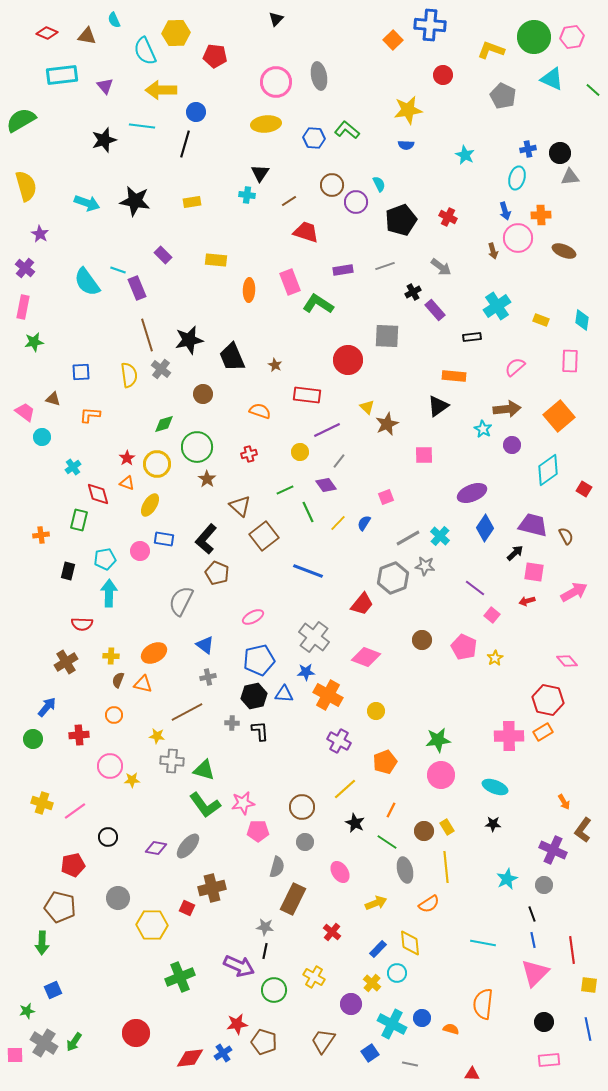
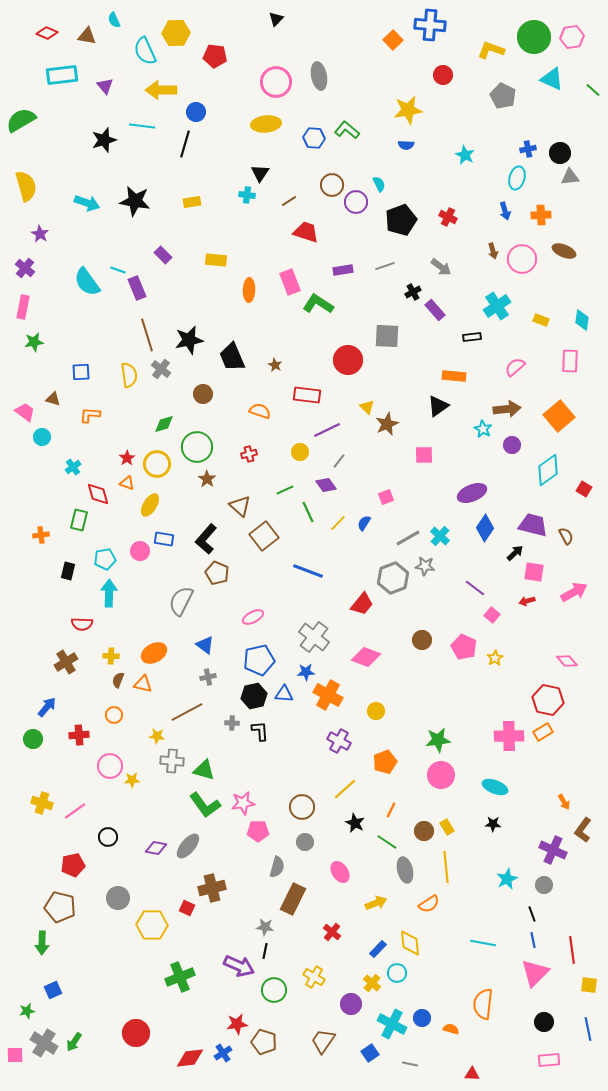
pink circle at (518, 238): moved 4 px right, 21 px down
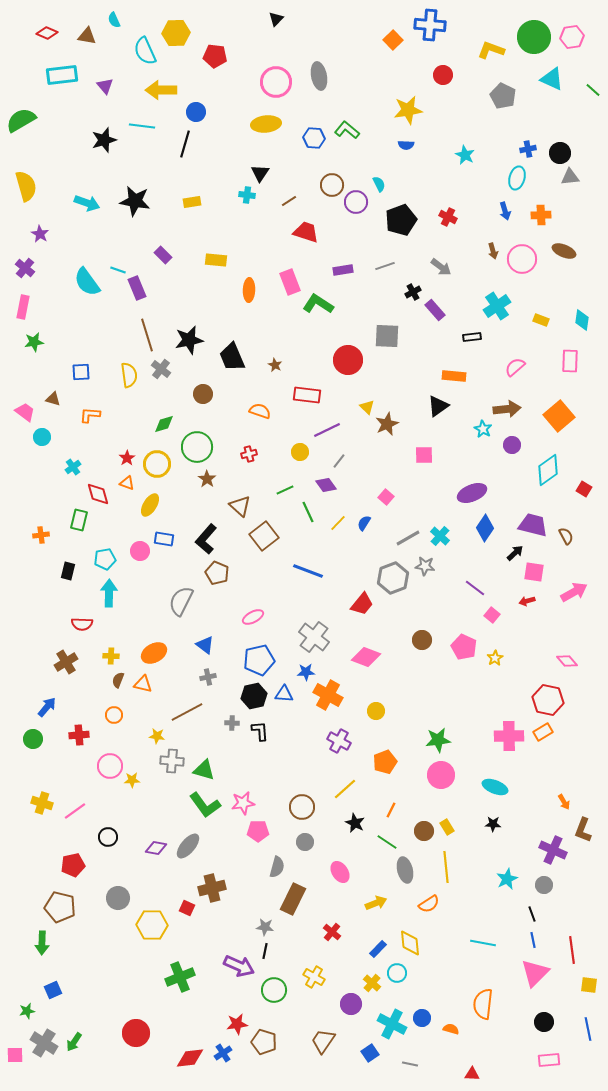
pink square at (386, 497): rotated 28 degrees counterclockwise
brown L-shape at (583, 830): rotated 15 degrees counterclockwise
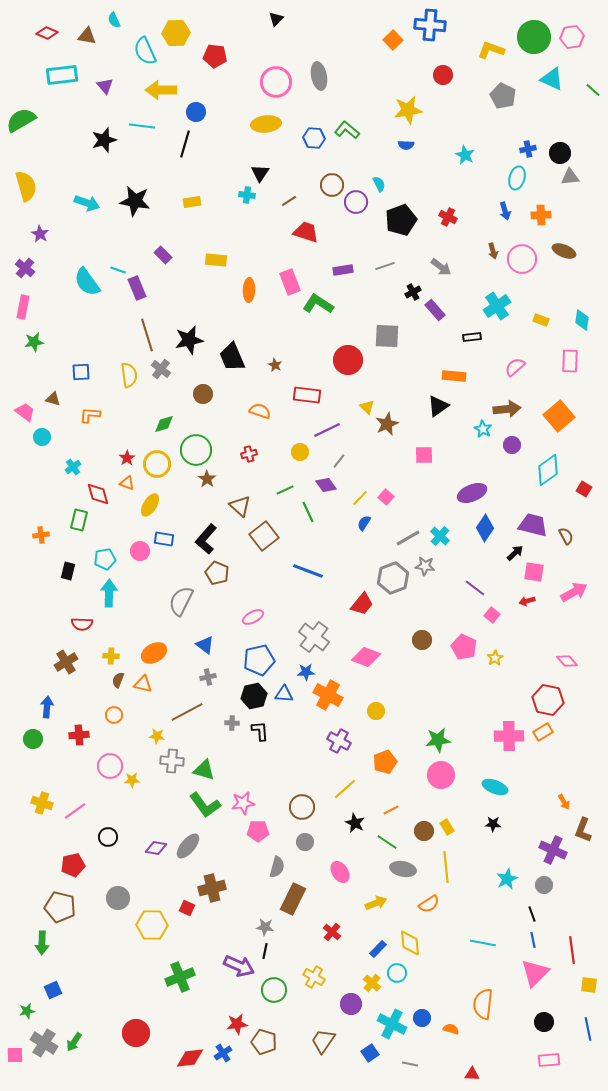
green circle at (197, 447): moved 1 px left, 3 px down
yellow line at (338, 523): moved 22 px right, 25 px up
blue arrow at (47, 707): rotated 35 degrees counterclockwise
orange line at (391, 810): rotated 35 degrees clockwise
gray ellipse at (405, 870): moved 2 px left, 1 px up; rotated 65 degrees counterclockwise
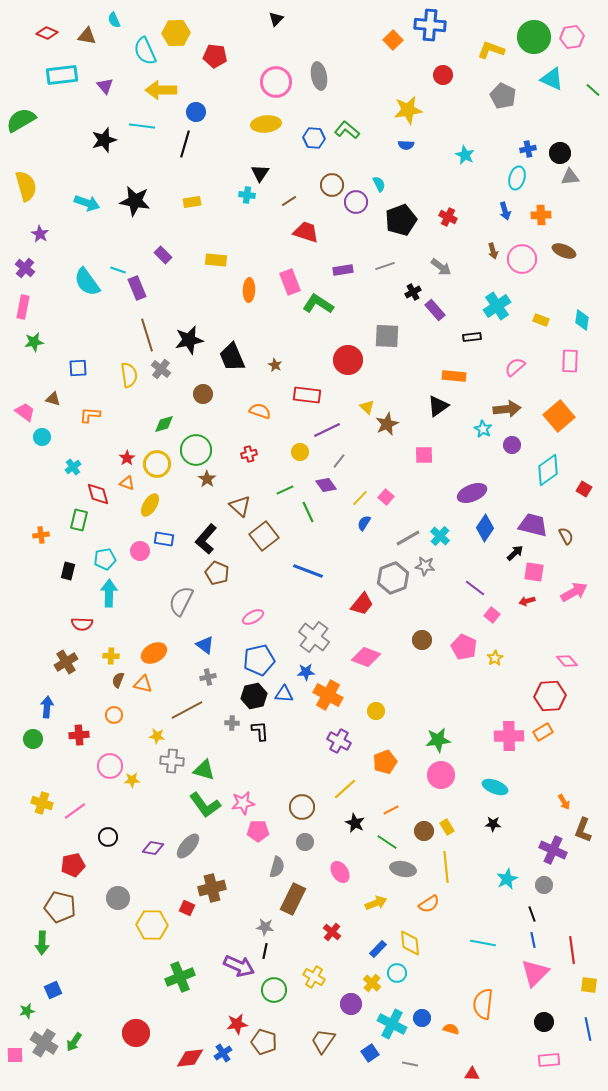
blue square at (81, 372): moved 3 px left, 4 px up
red hexagon at (548, 700): moved 2 px right, 4 px up; rotated 16 degrees counterclockwise
brown line at (187, 712): moved 2 px up
purple diamond at (156, 848): moved 3 px left
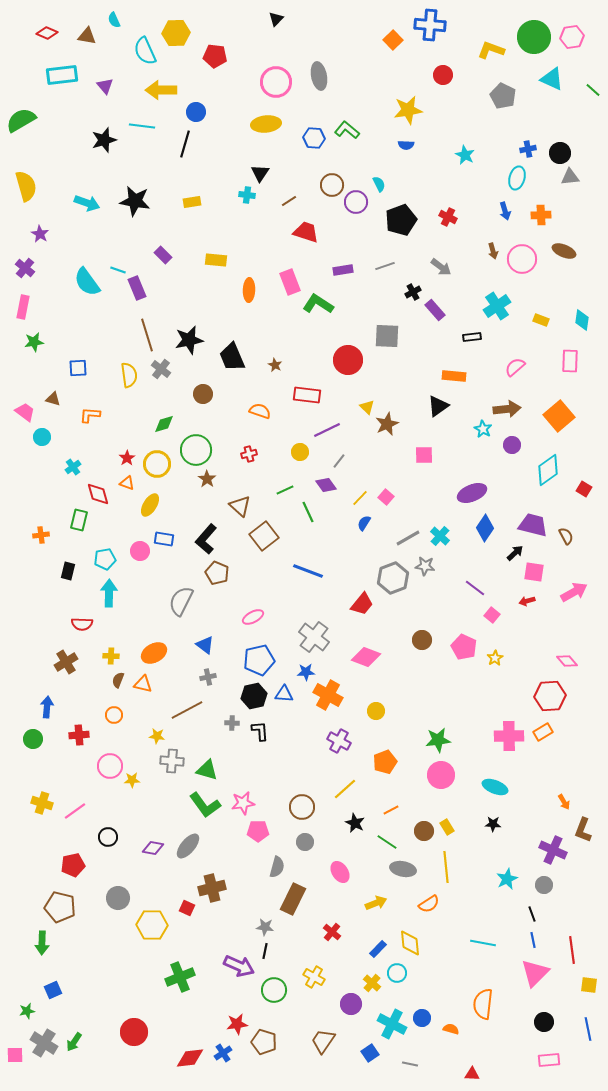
green triangle at (204, 770): moved 3 px right
red circle at (136, 1033): moved 2 px left, 1 px up
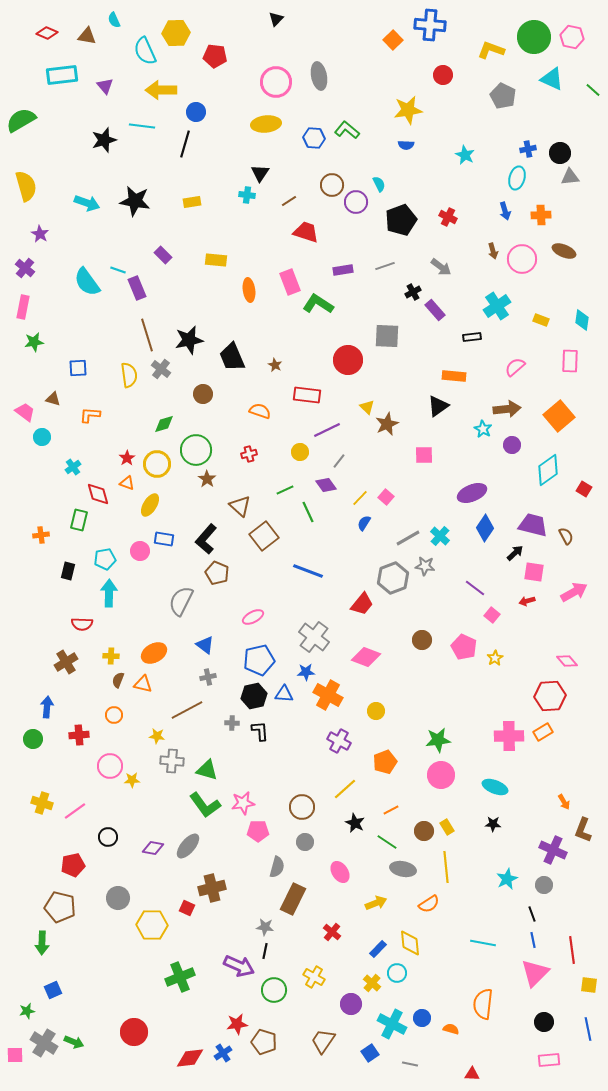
pink hexagon at (572, 37): rotated 20 degrees clockwise
orange ellipse at (249, 290): rotated 10 degrees counterclockwise
green arrow at (74, 1042): rotated 102 degrees counterclockwise
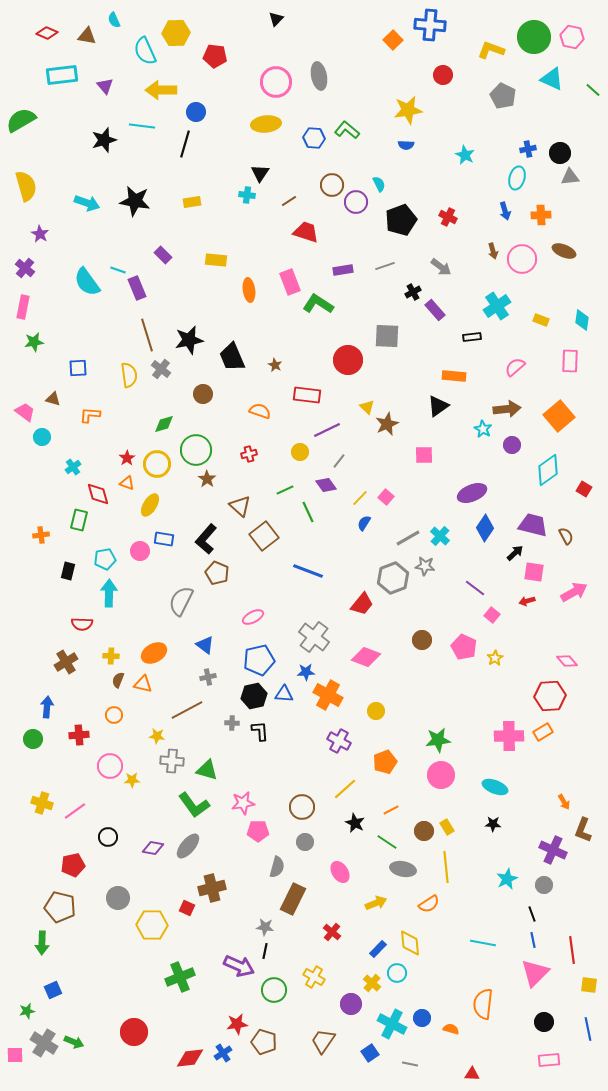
green L-shape at (205, 805): moved 11 px left
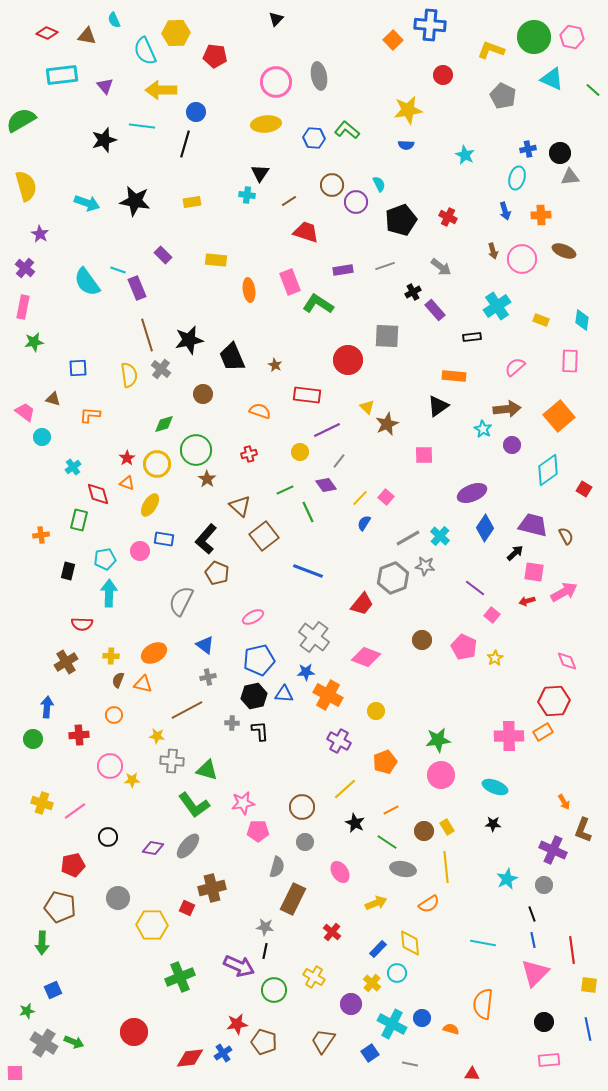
pink arrow at (574, 592): moved 10 px left
pink diamond at (567, 661): rotated 20 degrees clockwise
red hexagon at (550, 696): moved 4 px right, 5 px down
pink square at (15, 1055): moved 18 px down
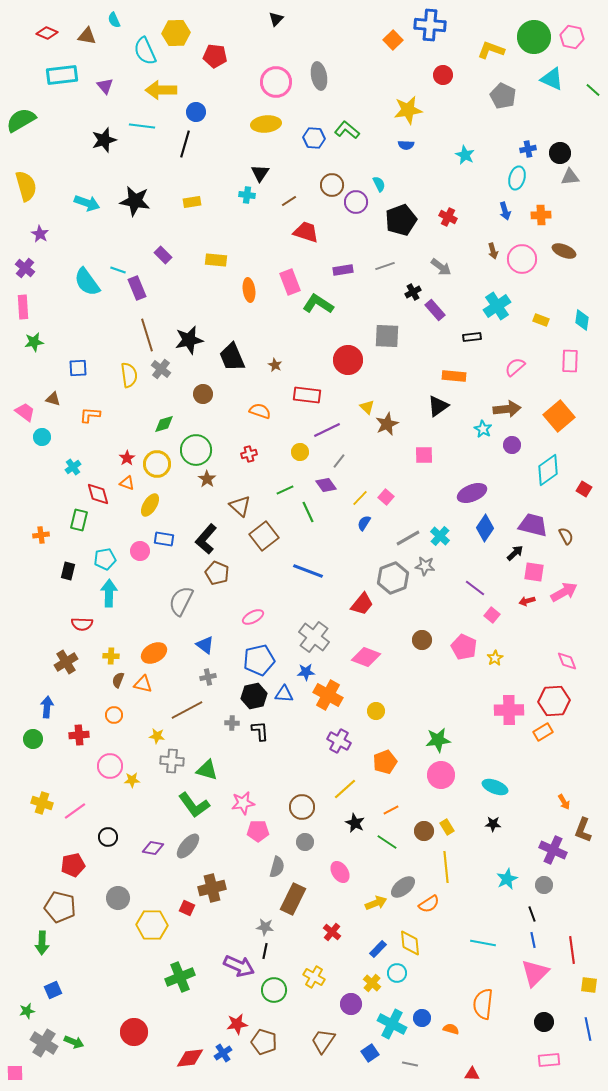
pink rectangle at (23, 307): rotated 15 degrees counterclockwise
pink cross at (509, 736): moved 26 px up
gray ellipse at (403, 869): moved 18 px down; rotated 50 degrees counterclockwise
